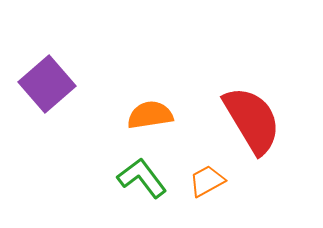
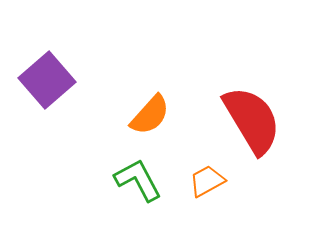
purple square: moved 4 px up
orange semicircle: rotated 141 degrees clockwise
green L-shape: moved 4 px left, 2 px down; rotated 9 degrees clockwise
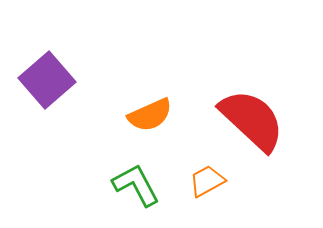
orange semicircle: rotated 24 degrees clockwise
red semicircle: rotated 16 degrees counterclockwise
green L-shape: moved 2 px left, 5 px down
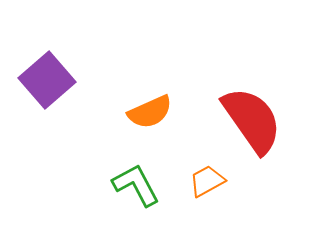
orange semicircle: moved 3 px up
red semicircle: rotated 12 degrees clockwise
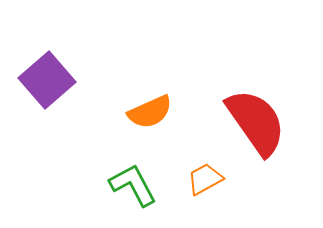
red semicircle: moved 4 px right, 2 px down
orange trapezoid: moved 2 px left, 2 px up
green L-shape: moved 3 px left
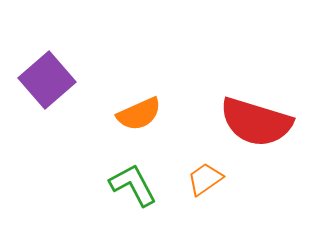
orange semicircle: moved 11 px left, 2 px down
red semicircle: rotated 142 degrees clockwise
orange trapezoid: rotated 6 degrees counterclockwise
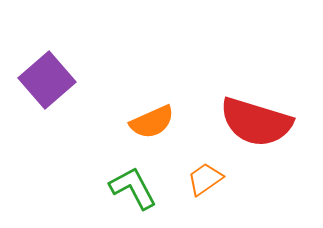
orange semicircle: moved 13 px right, 8 px down
green L-shape: moved 3 px down
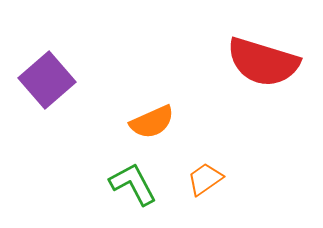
red semicircle: moved 7 px right, 60 px up
green L-shape: moved 4 px up
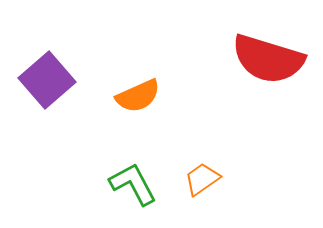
red semicircle: moved 5 px right, 3 px up
orange semicircle: moved 14 px left, 26 px up
orange trapezoid: moved 3 px left
